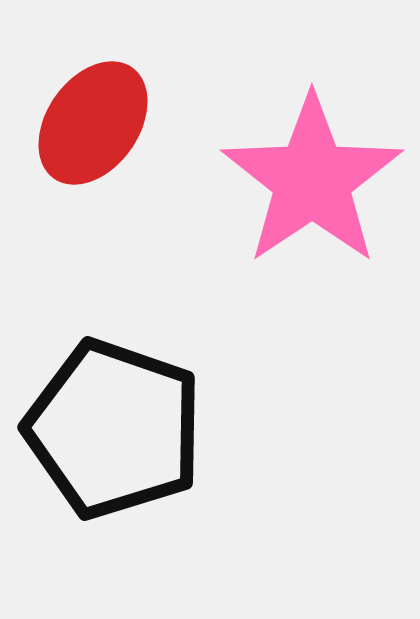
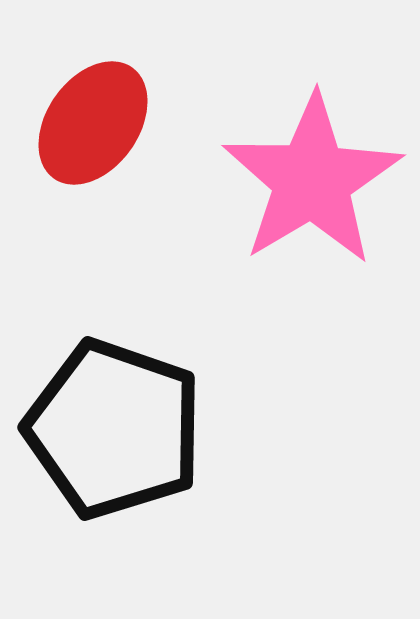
pink star: rotated 3 degrees clockwise
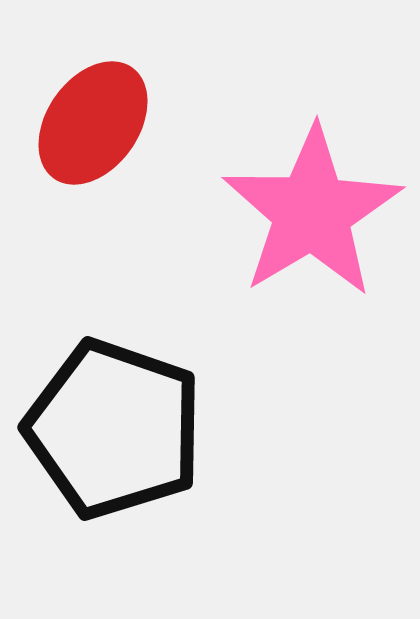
pink star: moved 32 px down
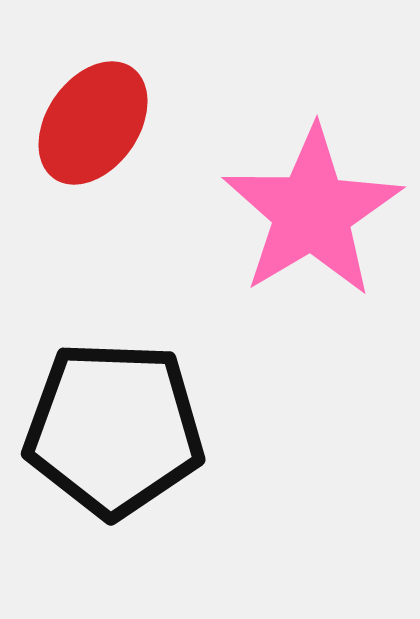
black pentagon: rotated 17 degrees counterclockwise
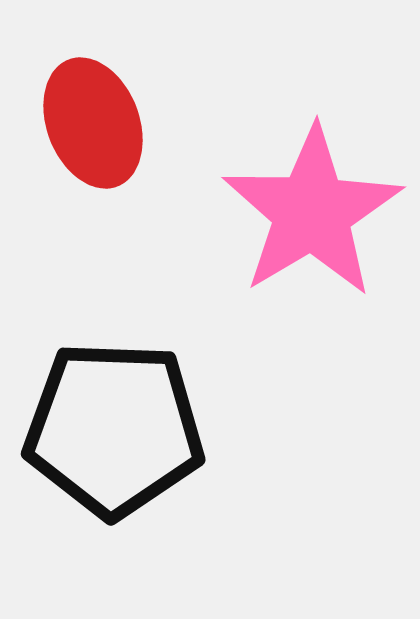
red ellipse: rotated 56 degrees counterclockwise
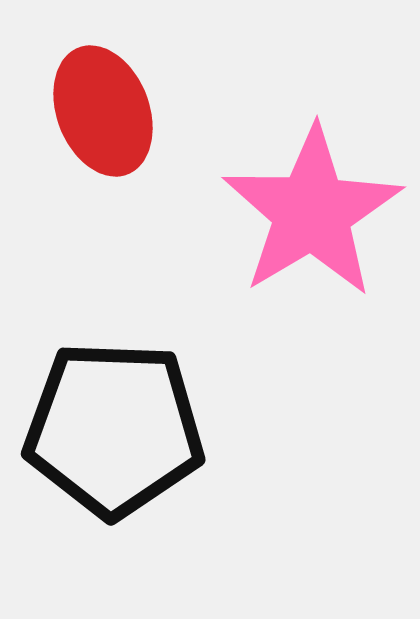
red ellipse: moved 10 px right, 12 px up
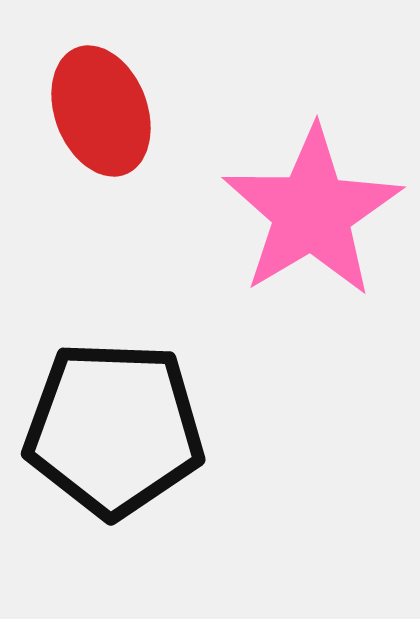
red ellipse: moved 2 px left
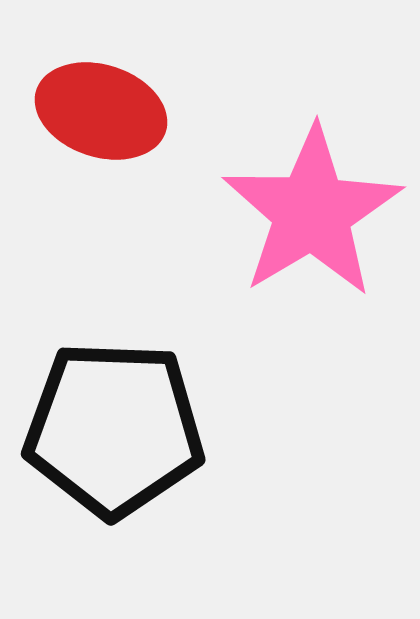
red ellipse: rotated 51 degrees counterclockwise
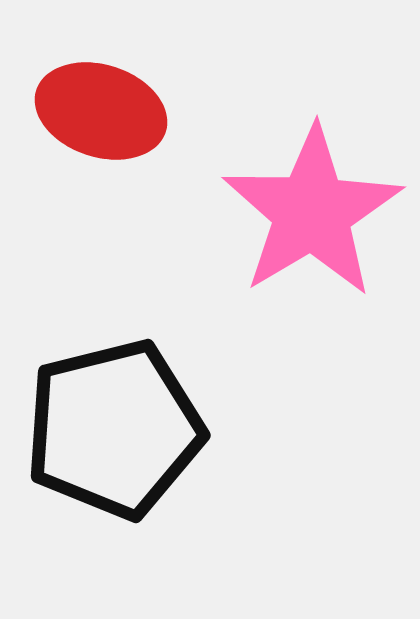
black pentagon: rotated 16 degrees counterclockwise
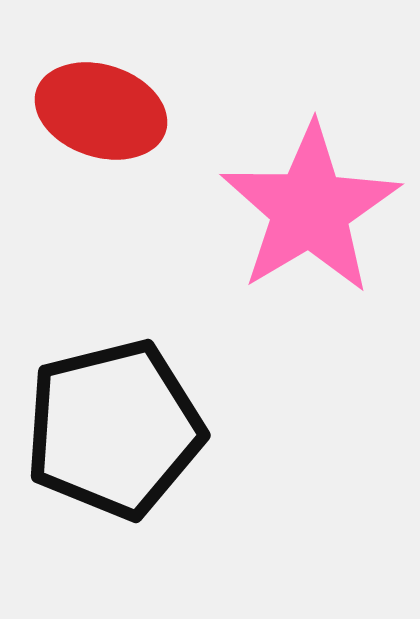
pink star: moved 2 px left, 3 px up
